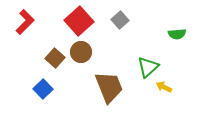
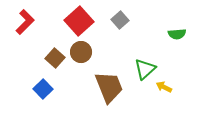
green triangle: moved 3 px left, 2 px down
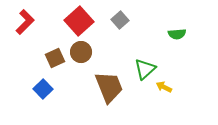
brown square: rotated 24 degrees clockwise
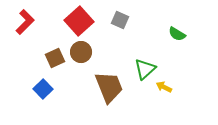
gray square: rotated 24 degrees counterclockwise
green semicircle: rotated 36 degrees clockwise
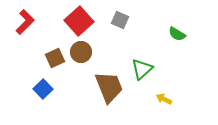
green triangle: moved 3 px left
yellow arrow: moved 12 px down
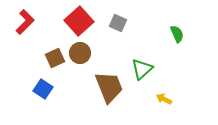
gray square: moved 2 px left, 3 px down
green semicircle: rotated 144 degrees counterclockwise
brown circle: moved 1 px left, 1 px down
blue square: rotated 12 degrees counterclockwise
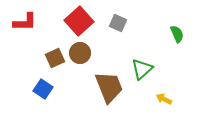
red L-shape: rotated 45 degrees clockwise
